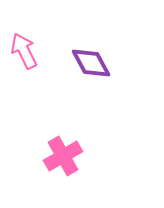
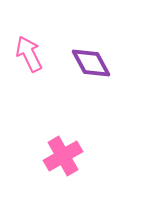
pink arrow: moved 5 px right, 3 px down
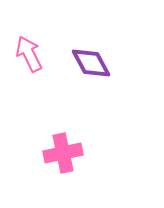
pink cross: moved 3 px up; rotated 18 degrees clockwise
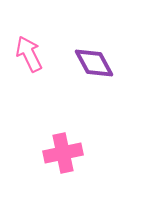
purple diamond: moved 3 px right
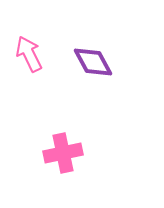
purple diamond: moved 1 px left, 1 px up
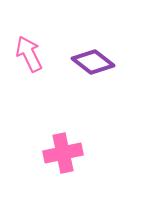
purple diamond: rotated 24 degrees counterclockwise
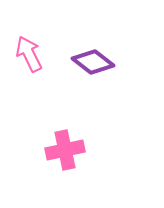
pink cross: moved 2 px right, 3 px up
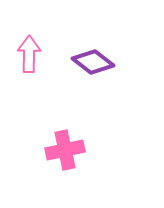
pink arrow: rotated 27 degrees clockwise
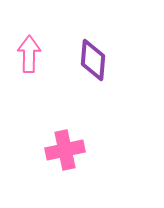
purple diamond: moved 2 px up; rotated 57 degrees clockwise
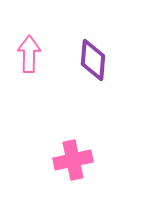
pink cross: moved 8 px right, 10 px down
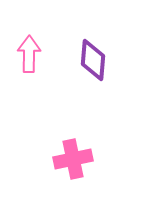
pink cross: moved 1 px up
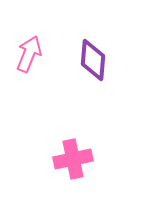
pink arrow: rotated 21 degrees clockwise
